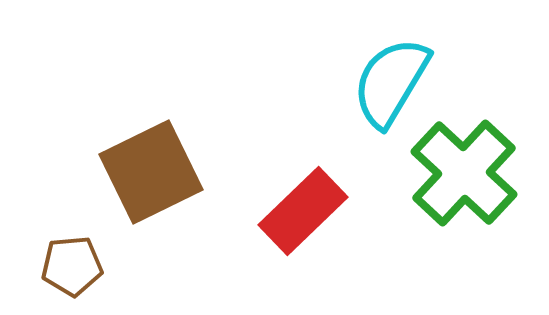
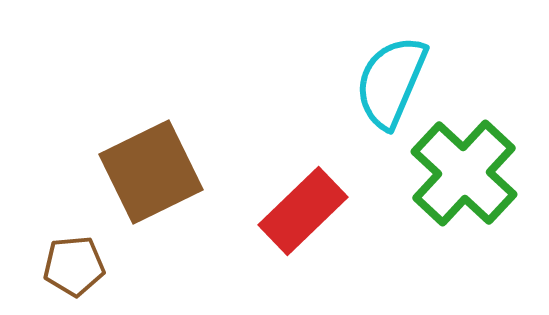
cyan semicircle: rotated 8 degrees counterclockwise
brown pentagon: moved 2 px right
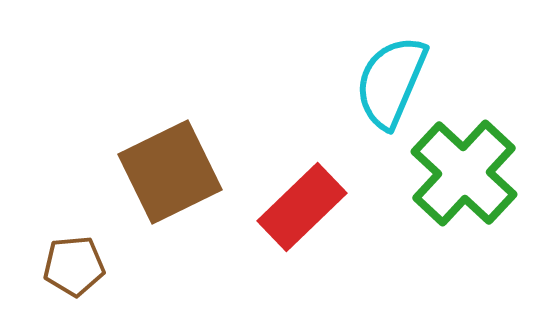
brown square: moved 19 px right
red rectangle: moved 1 px left, 4 px up
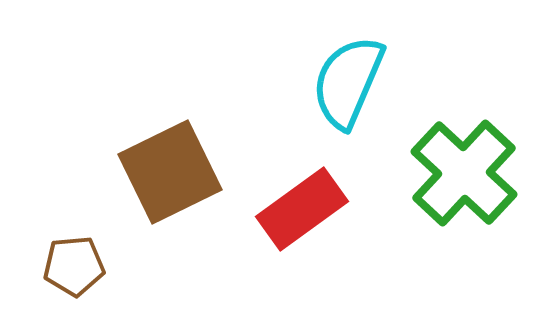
cyan semicircle: moved 43 px left
red rectangle: moved 2 px down; rotated 8 degrees clockwise
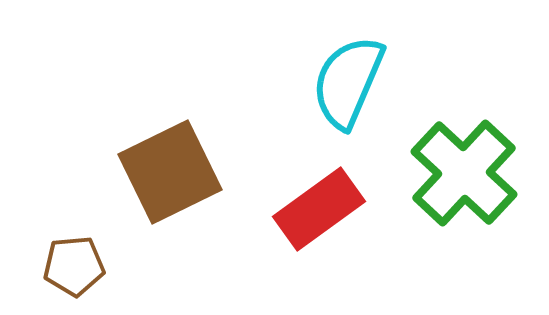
red rectangle: moved 17 px right
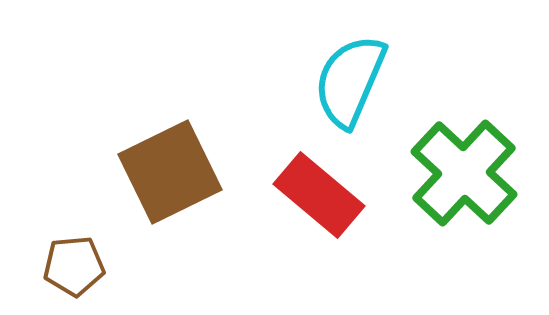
cyan semicircle: moved 2 px right, 1 px up
red rectangle: moved 14 px up; rotated 76 degrees clockwise
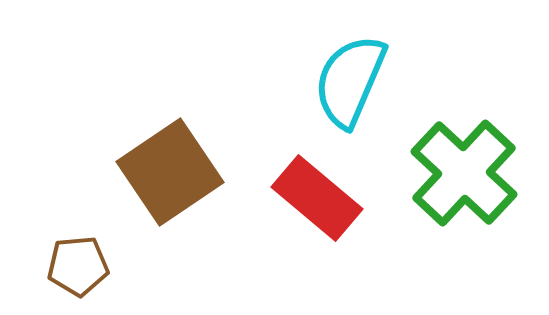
brown square: rotated 8 degrees counterclockwise
red rectangle: moved 2 px left, 3 px down
brown pentagon: moved 4 px right
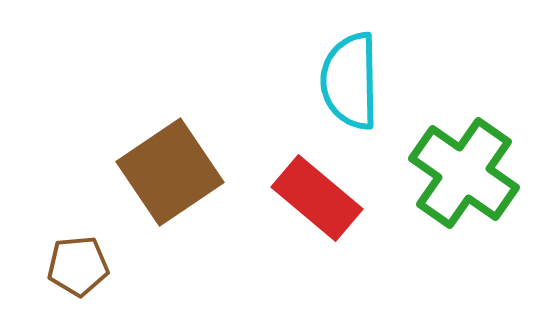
cyan semicircle: rotated 24 degrees counterclockwise
green cross: rotated 8 degrees counterclockwise
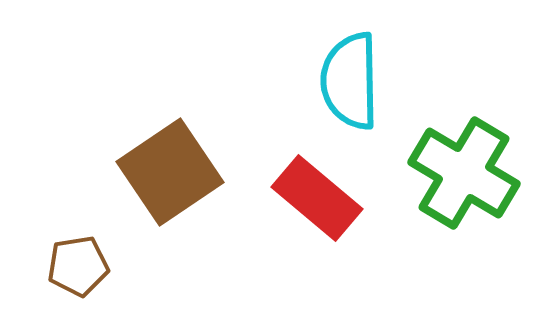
green cross: rotated 4 degrees counterclockwise
brown pentagon: rotated 4 degrees counterclockwise
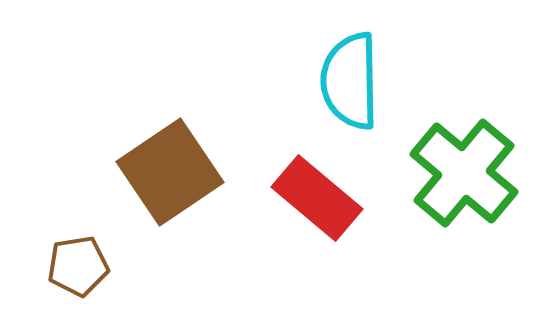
green cross: rotated 9 degrees clockwise
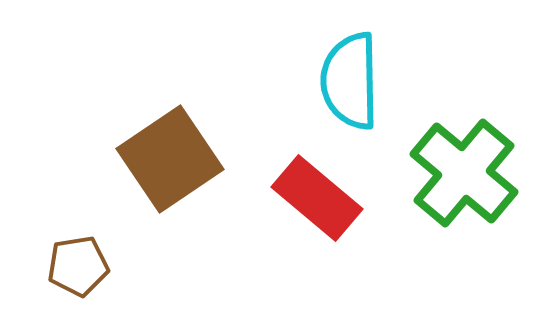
brown square: moved 13 px up
